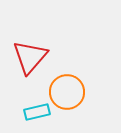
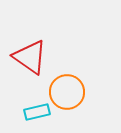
red triangle: rotated 36 degrees counterclockwise
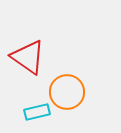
red triangle: moved 2 px left
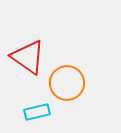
orange circle: moved 9 px up
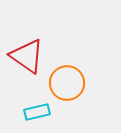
red triangle: moved 1 px left, 1 px up
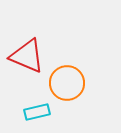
red triangle: rotated 12 degrees counterclockwise
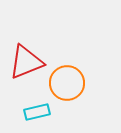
red triangle: moved 1 px left, 6 px down; rotated 45 degrees counterclockwise
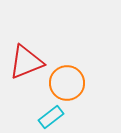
cyan rectangle: moved 14 px right, 5 px down; rotated 25 degrees counterclockwise
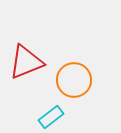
orange circle: moved 7 px right, 3 px up
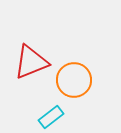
red triangle: moved 5 px right
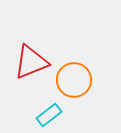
cyan rectangle: moved 2 px left, 2 px up
